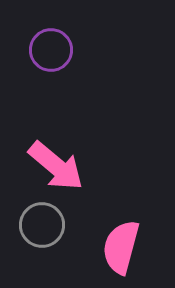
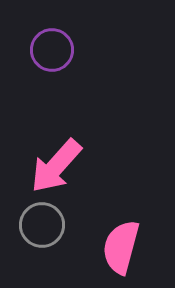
purple circle: moved 1 px right
pink arrow: rotated 92 degrees clockwise
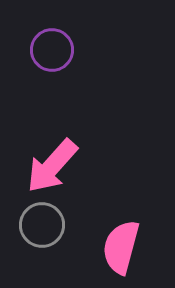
pink arrow: moved 4 px left
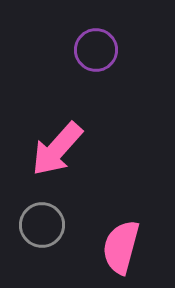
purple circle: moved 44 px right
pink arrow: moved 5 px right, 17 px up
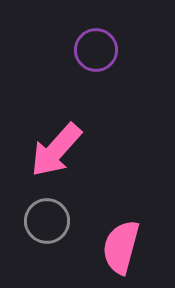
pink arrow: moved 1 px left, 1 px down
gray circle: moved 5 px right, 4 px up
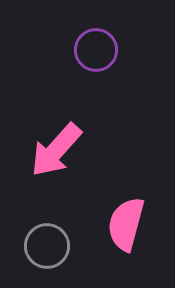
gray circle: moved 25 px down
pink semicircle: moved 5 px right, 23 px up
